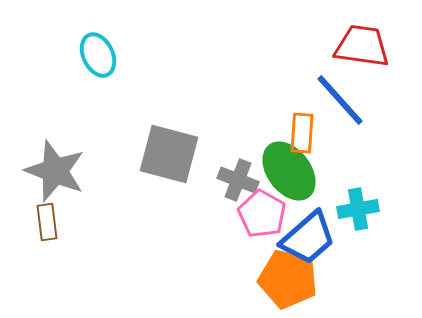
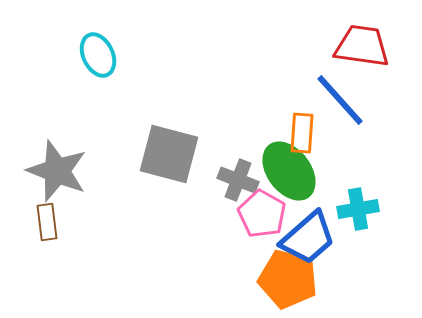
gray star: moved 2 px right
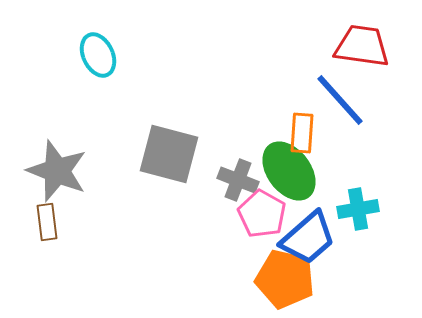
orange pentagon: moved 3 px left
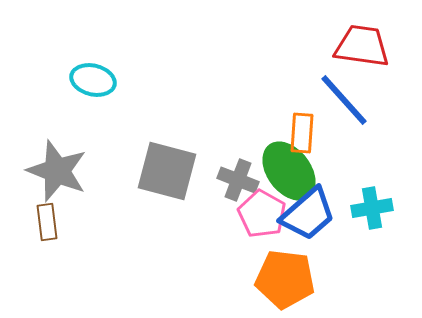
cyan ellipse: moved 5 px left, 25 px down; rotated 51 degrees counterclockwise
blue line: moved 4 px right
gray square: moved 2 px left, 17 px down
cyan cross: moved 14 px right, 1 px up
blue trapezoid: moved 24 px up
orange pentagon: rotated 6 degrees counterclockwise
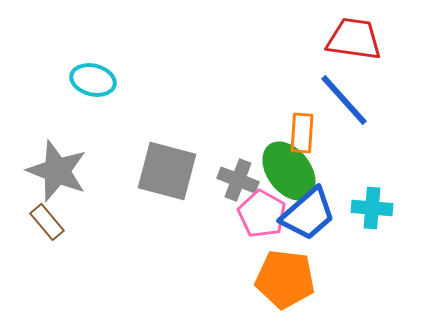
red trapezoid: moved 8 px left, 7 px up
cyan cross: rotated 15 degrees clockwise
brown rectangle: rotated 33 degrees counterclockwise
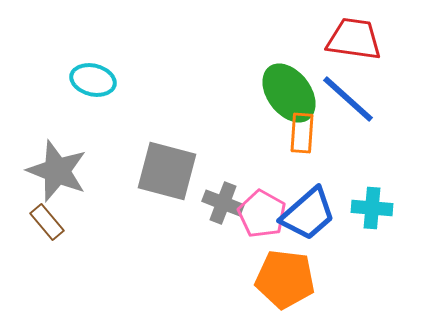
blue line: moved 4 px right, 1 px up; rotated 6 degrees counterclockwise
green ellipse: moved 78 px up
gray cross: moved 15 px left, 23 px down
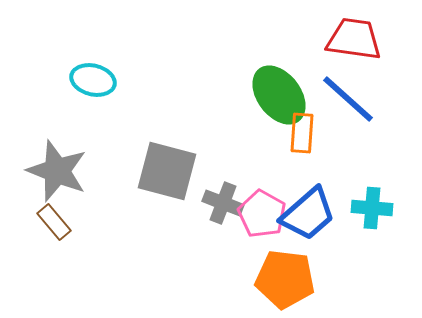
green ellipse: moved 10 px left, 2 px down
brown rectangle: moved 7 px right
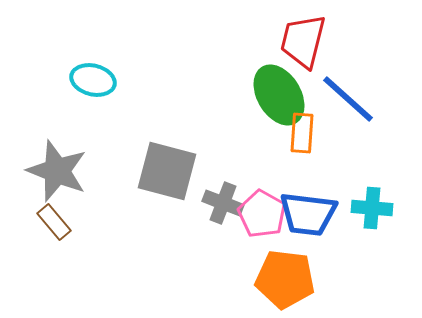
red trapezoid: moved 51 px left, 2 px down; rotated 84 degrees counterclockwise
green ellipse: rotated 6 degrees clockwise
blue trapezoid: rotated 48 degrees clockwise
